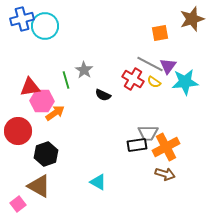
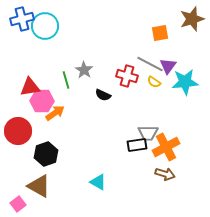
red cross: moved 6 px left, 3 px up; rotated 15 degrees counterclockwise
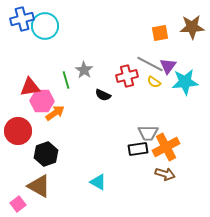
brown star: moved 8 px down; rotated 15 degrees clockwise
red cross: rotated 30 degrees counterclockwise
black rectangle: moved 1 px right, 4 px down
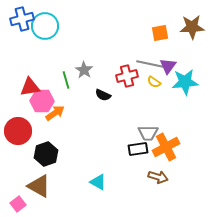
gray line: rotated 16 degrees counterclockwise
brown arrow: moved 7 px left, 3 px down
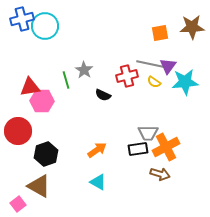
orange arrow: moved 42 px right, 37 px down
brown arrow: moved 2 px right, 3 px up
